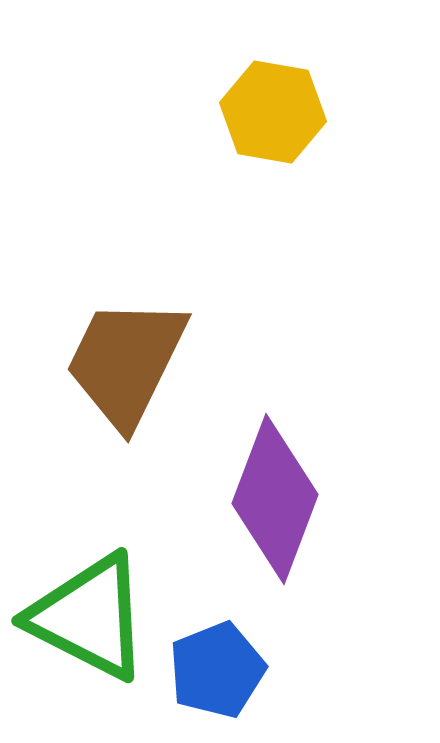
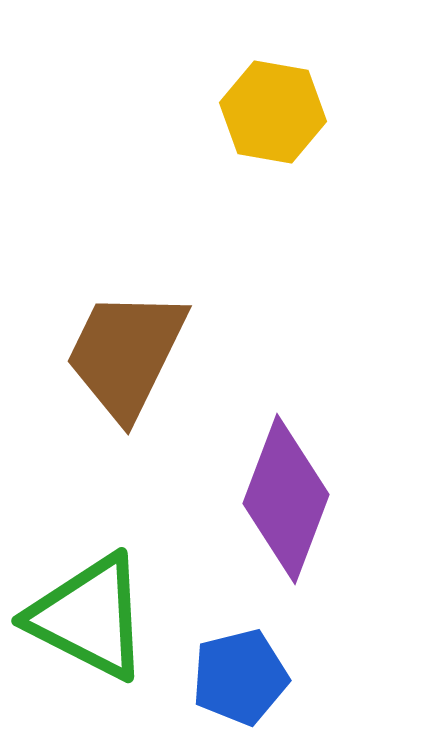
brown trapezoid: moved 8 px up
purple diamond: moved 11 px right
blue pentagon: moved 23 px right, 7 px down; rotated 8 degrees clockwise
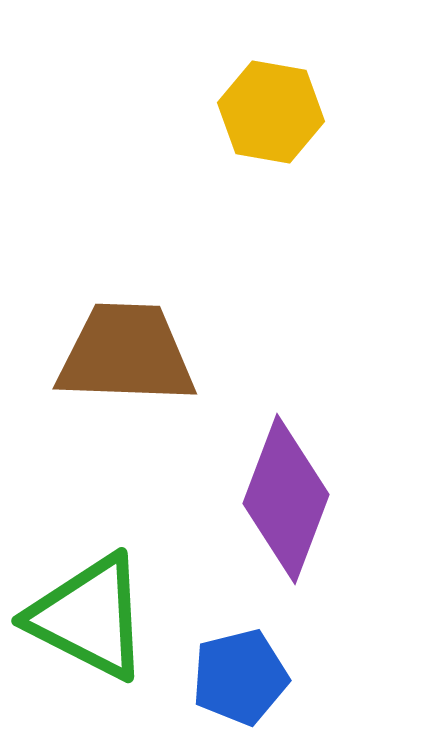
yellow hexagon: moved 2 px left
brown trapezoid: rotated 66 degrees clockwise
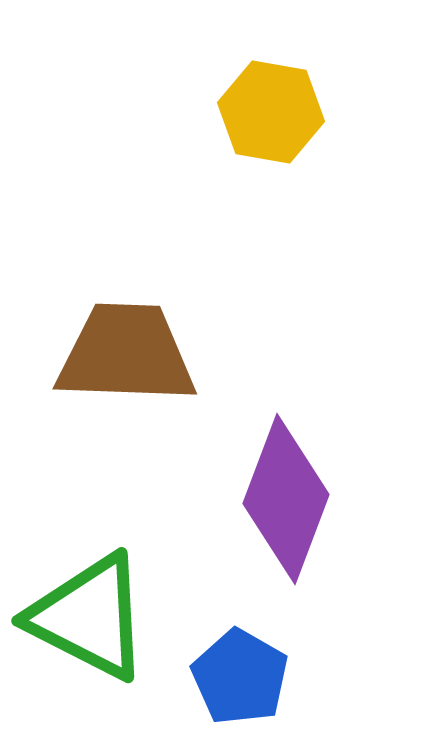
blue pentagon: rotated 28 degrees counterclockwise
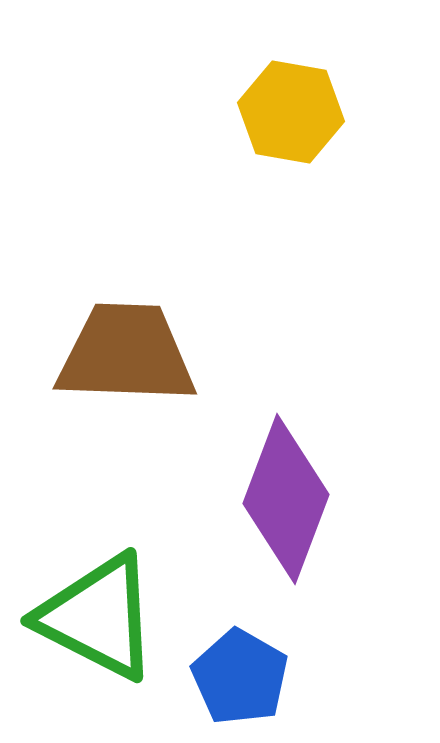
yellow hexagon: moved 20 px right
green triangle: moved 9 px right
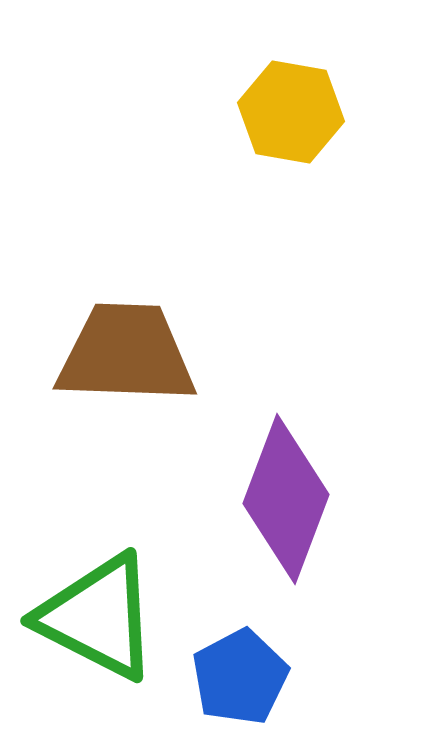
blue pentagon: rotated 14 degrees clockwise
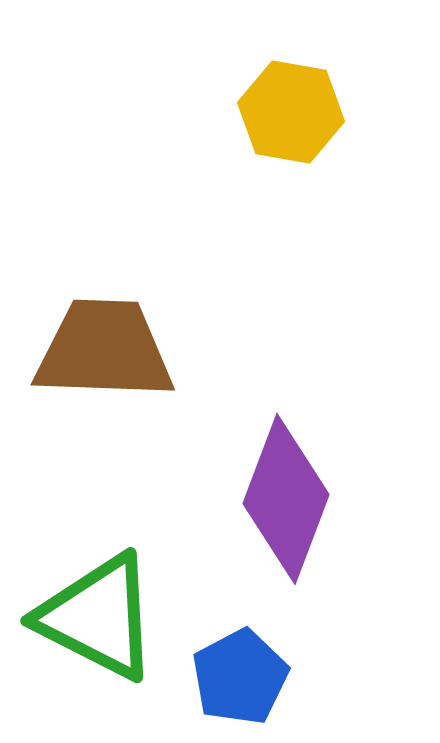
brown trapezoid: moved 22 px left, 4 px up
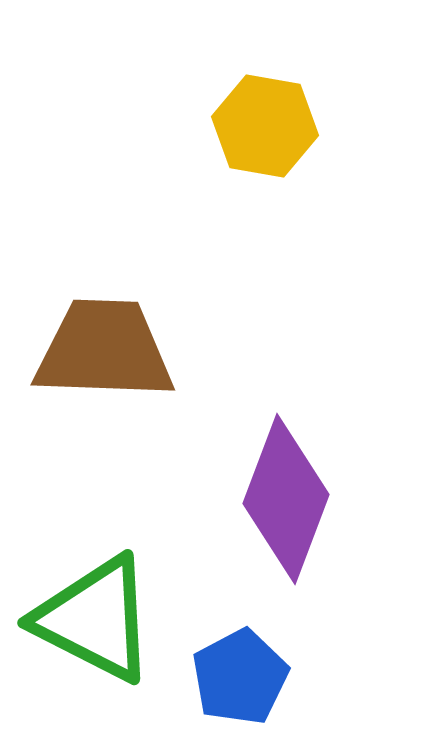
yellow hexagon: moved 26 px left, 14 px down
green triangle: moved 3 px left, 2 px down
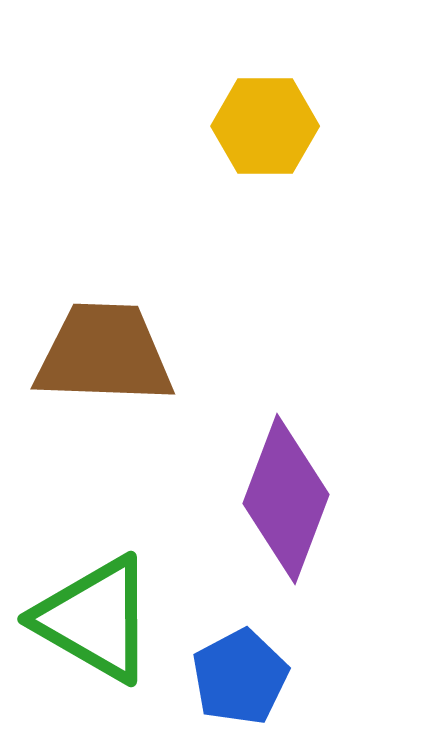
yellow hexagon: rotated 10 degrees counterclockwise
brown trapezoid: moved 4 px down
green triangle: rotated 3 degrees clockwise
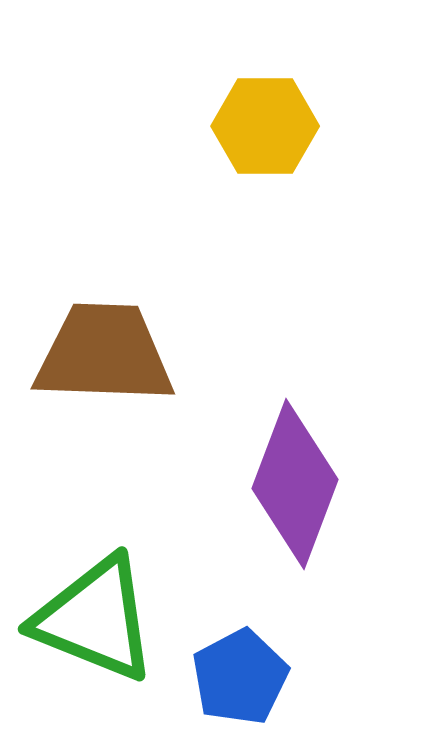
purple diamond: moved 9 px right, 15 px up
green triangle: rotated 8 degrees counterclockwise
